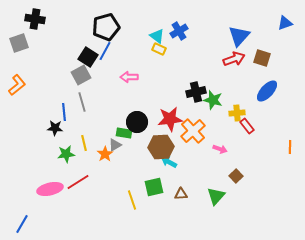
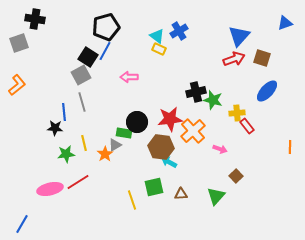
brown hexagon at (161, 147): rotated 10 degrees clockwise
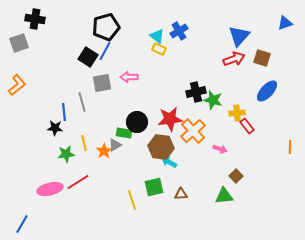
gray square at (81, 75): moved 21 px right, 8 px down; rotated 18 degrees clockwise
orange star at (105, 154): moved 1 px left, 3 px up
green triangle at (216, 196): moved 8 px right; rotated 42 degrees clockwise
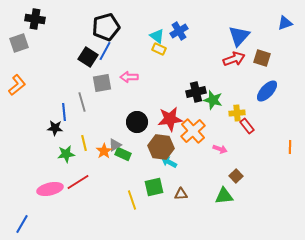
green rectangle at (124, 133): moved 1 px left, 21 px down; rotated 14 degrees clockwise
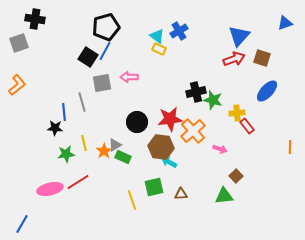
green rectangle at (123, 154): moved 3 px down
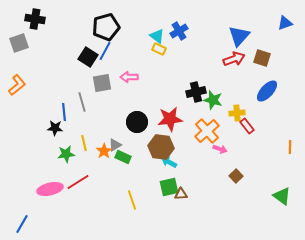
orange cross at (193, 131): moved 14 px right
green square at (154, 187): moved 15 px right
green triangle at (224, 196): moved 58 px right; rotated 42 degrees clockwise
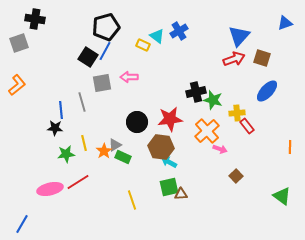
yellow rectangle at (159, 49): moved 16 px left, 4 px up
blue line at (64, 112): moved 3 px left, 2 px up
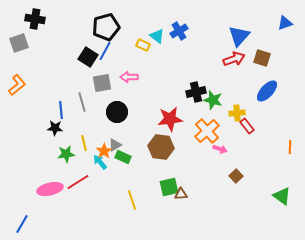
black circle at (137, 122): moved 20 px left, 10 px up
cyan arrow at (169, 162): moved 69 px left; rotated 21 degrees clockwise
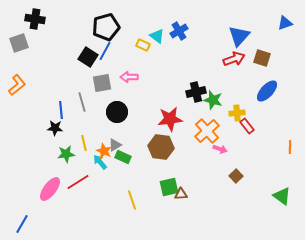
orange star at (104, 151): rotated 14 degrees counterclockwise
pink ellipse at (50, 189): rotated 40 degrees counterclockwise
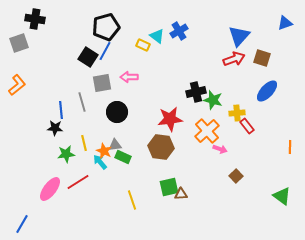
gray triangle at (115, 145): rotated 24 degrees clockwise
